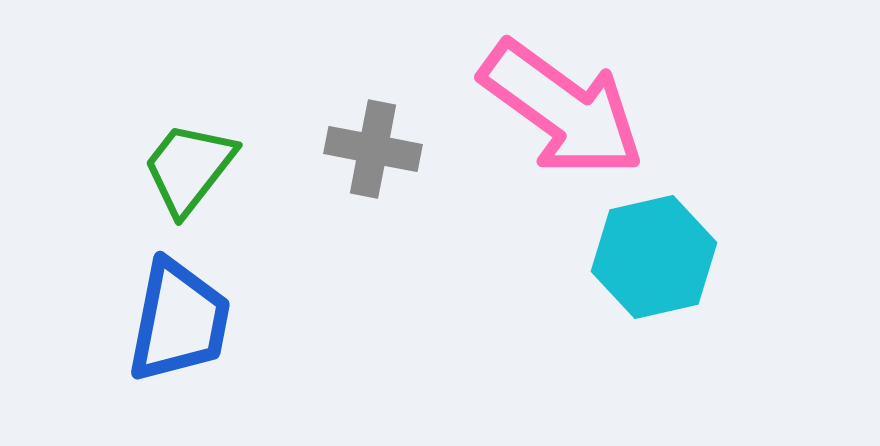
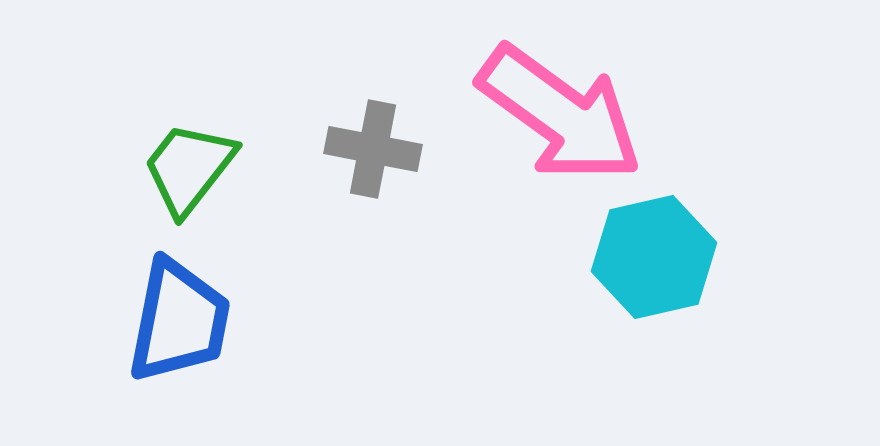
pink arrow: moved 2 px left, 5 px down
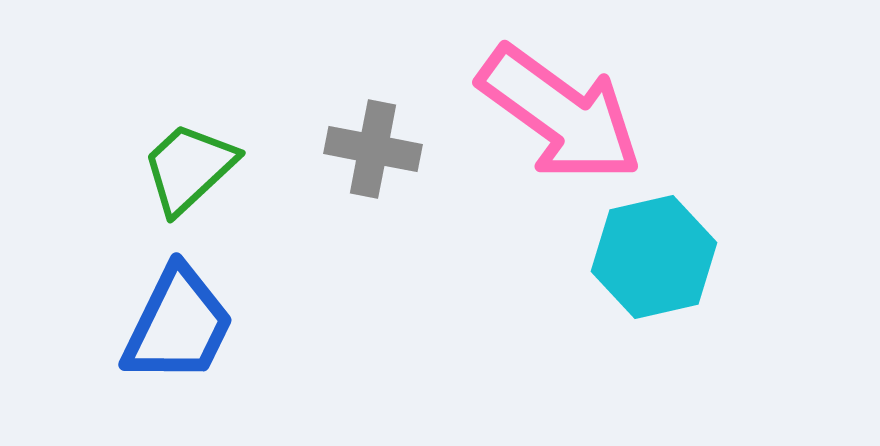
green trapezoid: rotated 9 degrees clockwise
blue trapezoid: moved 1 px left, 4 px down; rotated 15 degrees clockwise
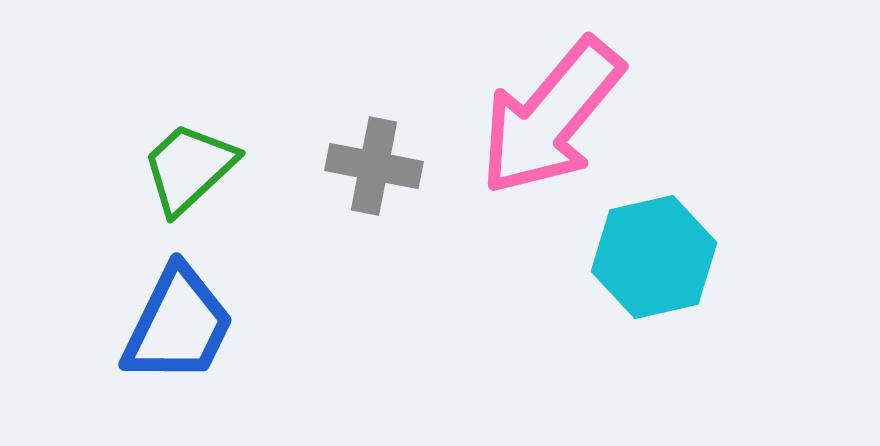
pink arrow: moved 9 px left, 3 px down; rotated 94 degrees clockwise
gray cross: moved 1 px right, 17 px down
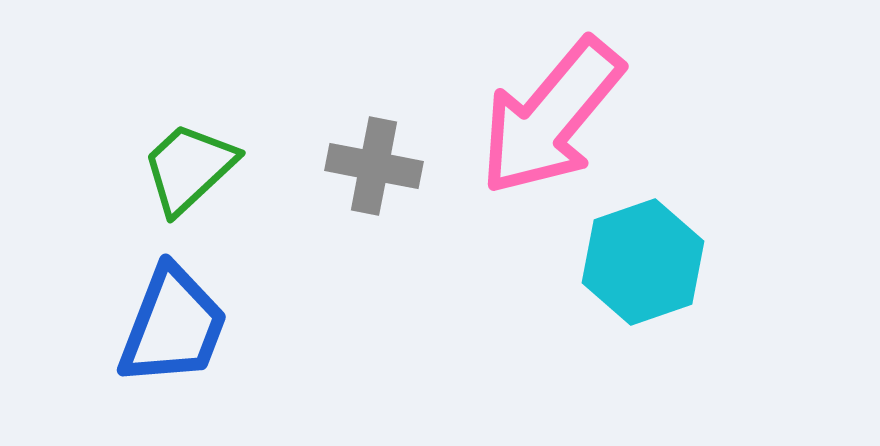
cyan hexagon: moved 11 px left, 5 px down; rotated 6 degrees counterclockwise
blue trapezoid: moved 5 px left, 1 px down; rotated 5 degrees counterclockwise
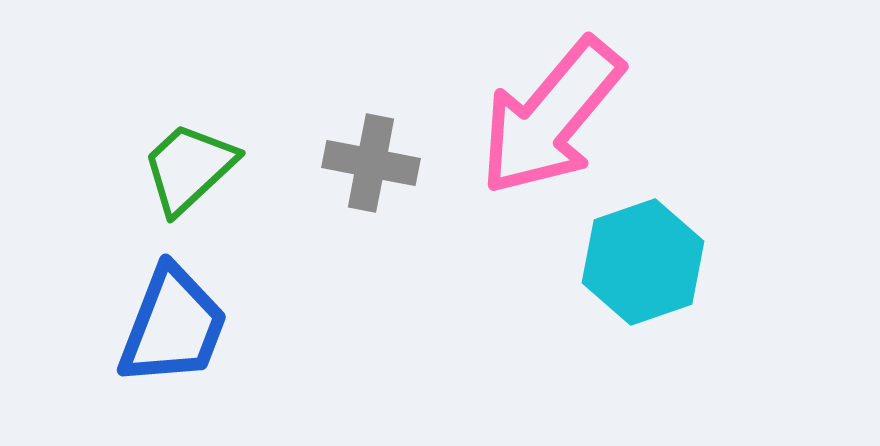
gray cross: moved 3 px left, 3 px up
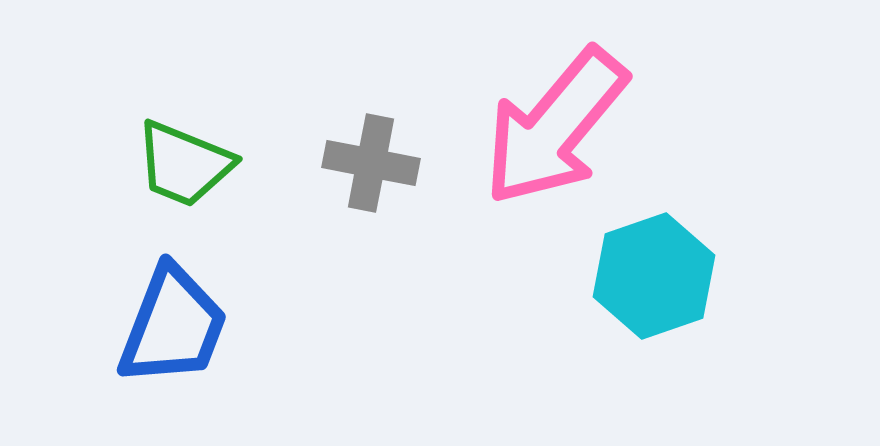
pink arrow: moved 4 px right, 10 px down
green trapezoid: moved 5 px left, 4 px up; rotated 115 degrees counterclockwise
cyan hexagon: moved 11 px right, 14 px down
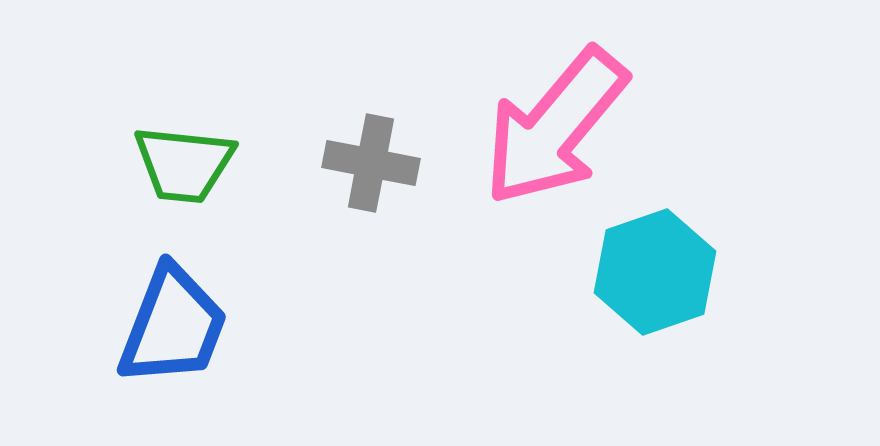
green trapezoid: rotated 16 degrees counterclockwise
cyan hexagon: moved 1 px right, 4 px up
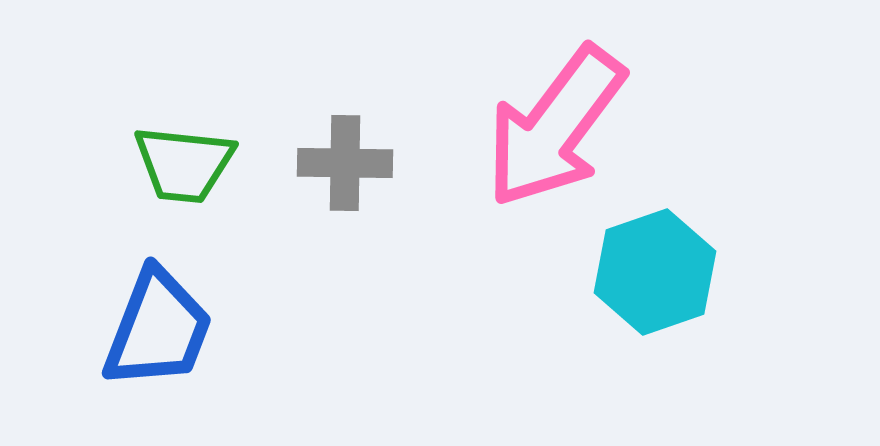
pink arrow: rotated 3 degrees counterclockwise
gray cross: moved 26 px left; rotated 10 degrees counterclockwise
blue trapezoid: moved 15 px left, 3 px down
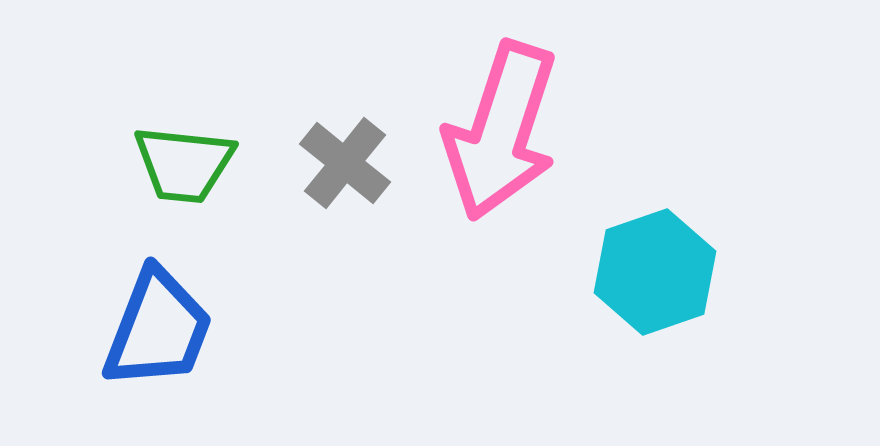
pink arrow: moved 54 px left, 4 px down; rotated 19 degrees counterclockwise
gray cross: rotated 38 degrees clockwise
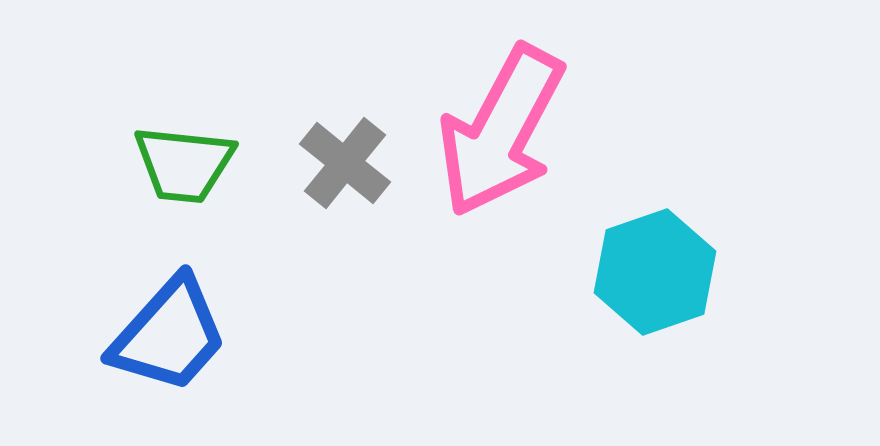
pink arrow: rotated 10 degrees clockwise
blue trapezoid: moved 11 px right, 6 px down; rotated 21 degrees clockwise
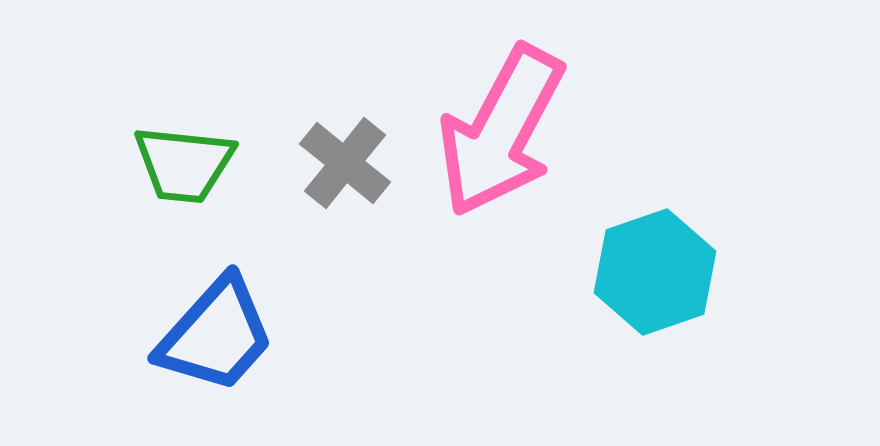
blue trapezoid: moved 47 px right
